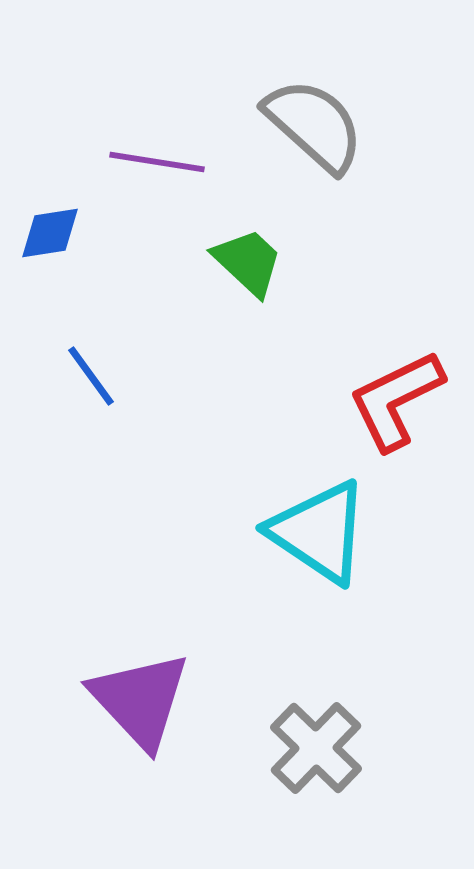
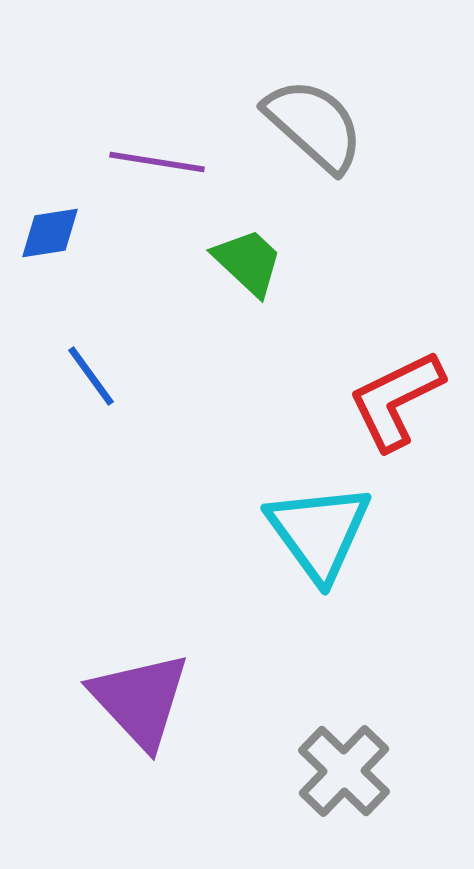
cyan triangle: rotated 20 degrees clockwise
gray cross: moved 28 px right, 23 px down
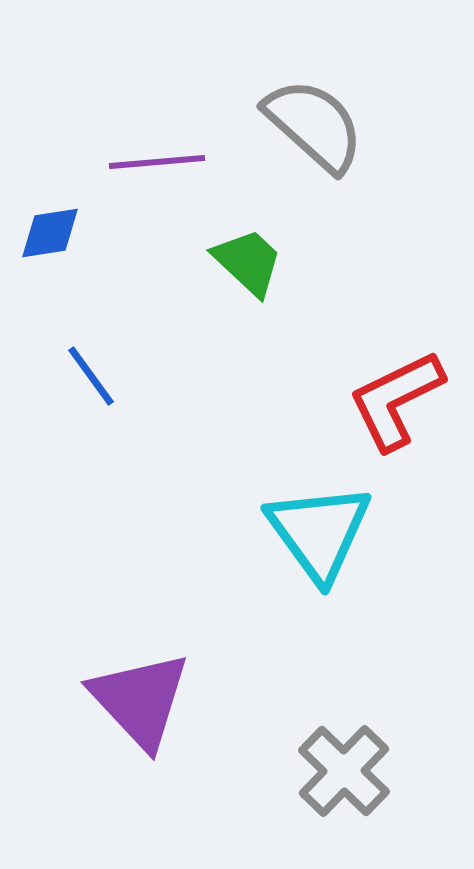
purple line: rotated 14 degrees counterclockwise
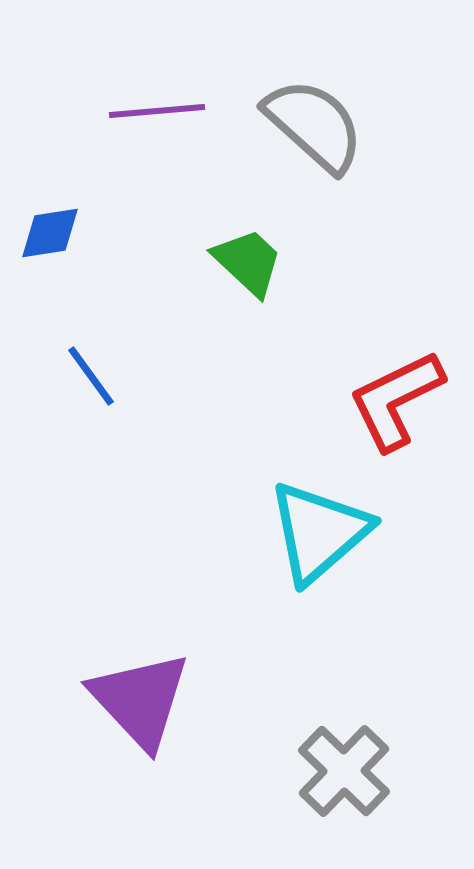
purple line: moved 51 px up
cyan triangle: rotated 25 degrees clockwise
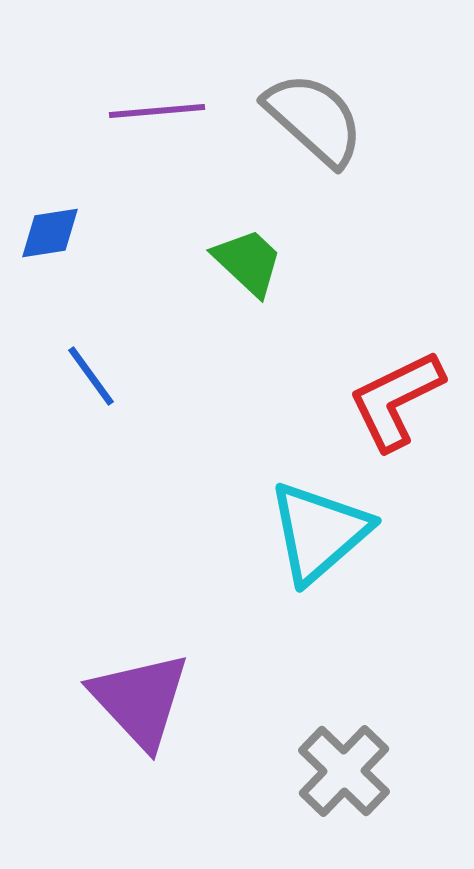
gray semicircle: moved 6 px up
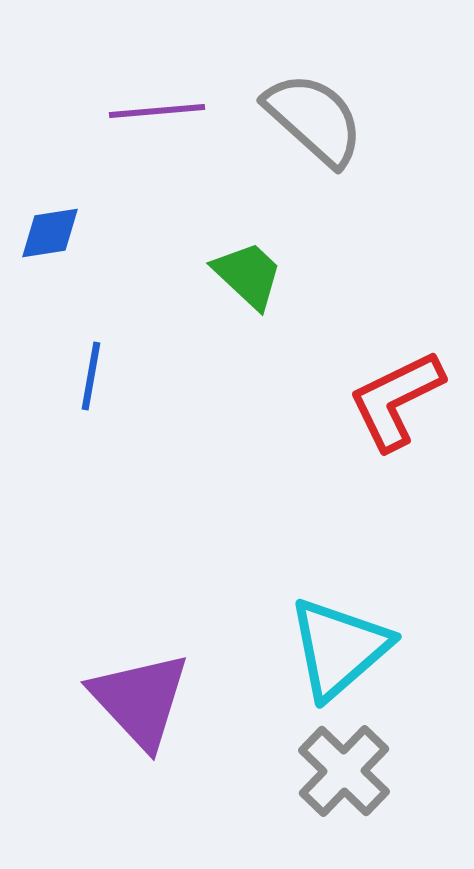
green trapezoid: moved 13 px down
blue line: rotated 46 degrees clockwise
cyan triangle: moved 20 px right, 116 px down
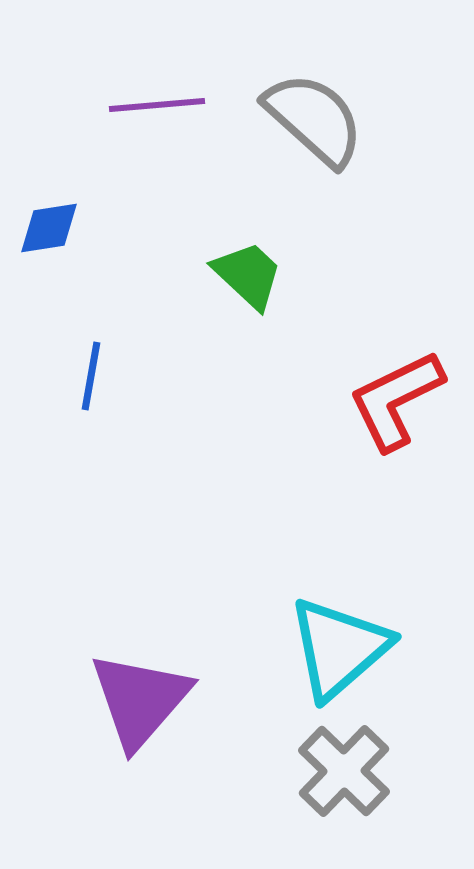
purple line: moved 6 px up
blue diamond: moved 1 px left, 5 px up
purple triangle: rotated 24 degrees clockwise
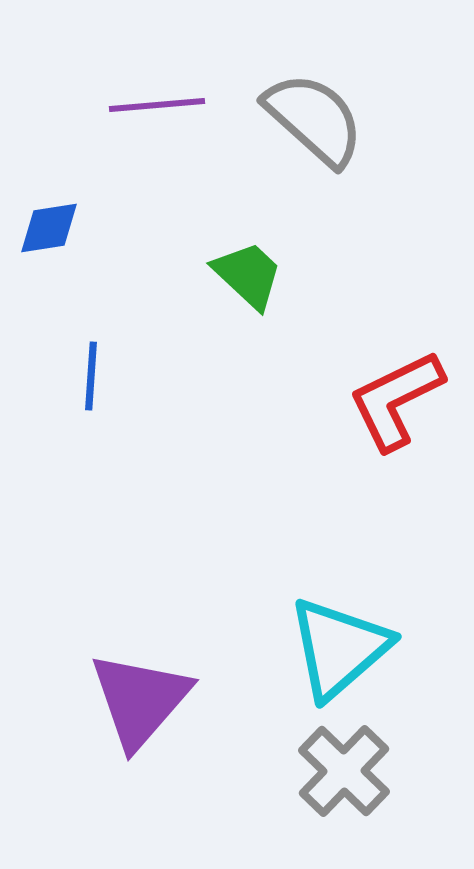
blue line: rotated 6 degrees counterclockwise
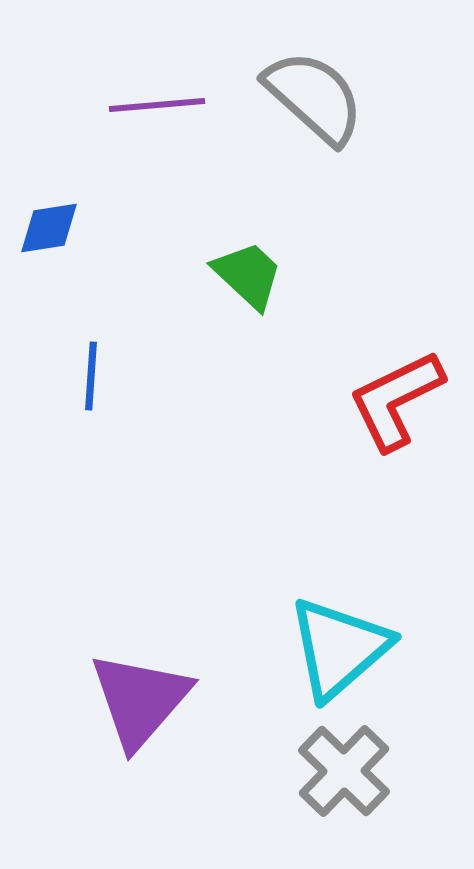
gray semicircle: moved 22 px up
